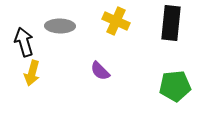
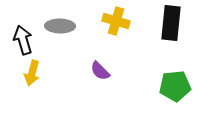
yellow cross: rotated 8 degrees counterclockwise
black arrow: moved 1 px left, 2 px up
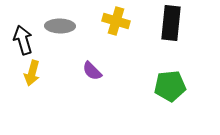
purple semicircle: moved 8 px left
green pentagon: moved 5 px left
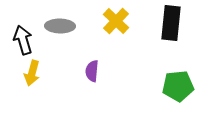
yellow cross: rotated 28 degrees clockwise
purple semicircle: rotated 50 degrees clockwise
green pentagon: moved 8 px right
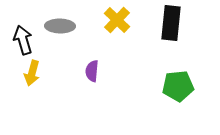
yellow cross: moved 1 px right, 1 px up
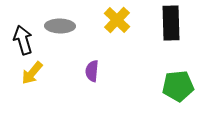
black rectangle: rotated 8 degrees counterclockwise
yellow arrow: rotated 25 degrees clockwise
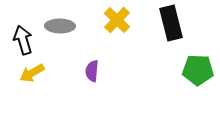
black rectangle: rotated 12 degrees counterclockwise
yellow arrow: rotated 20 degrees clockwise
green pentagon: moved 20 px right, 16 px up; rotated 8 degrees clockwise
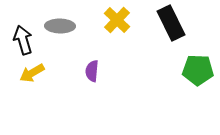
black rectangle: rotated 12 degrees counterclockwise
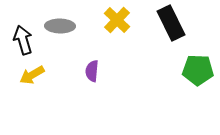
yellow arrow: moved 2 px down
